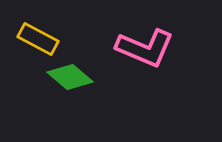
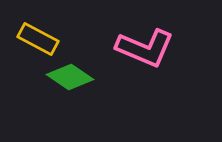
green diamond: rotated 6 degrees counterclockwise
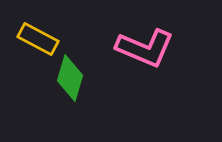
green diamond: moved 1 px down; rotated 72 degrees clockwise
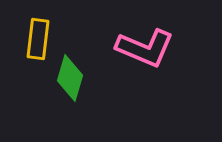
yellow rectangle: rotated 69 degrees clockwise
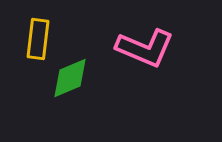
green diamond: rotated 51 degrees clockwise
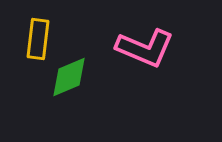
green diamond: moved 1 px left, 1 px up
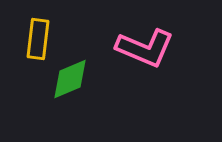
green diamond: moved 1 px right, 2 px down
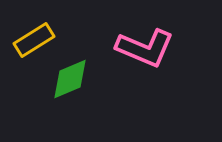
yellow rectangle: moved 4 px left, 1 px down; rotated 51 degrees clockwise
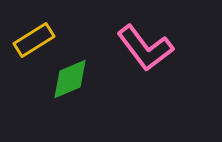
pink L-shape: rotated 30 degrees clockwise
